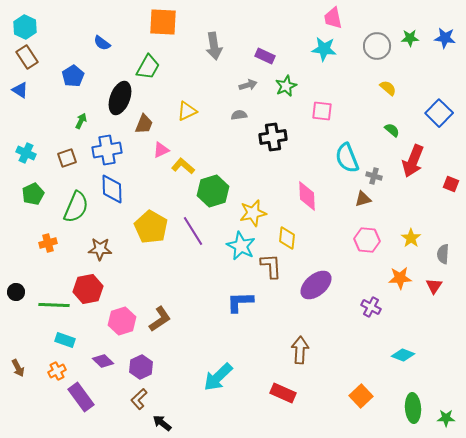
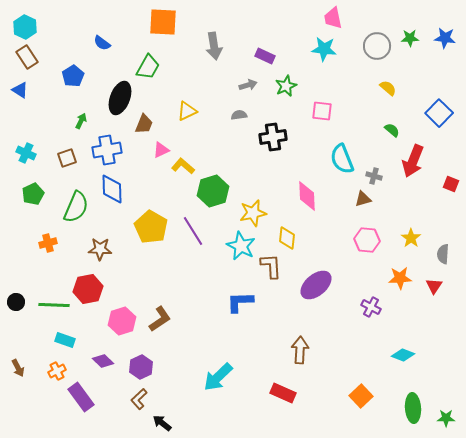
cyan semicircle at (347, 158): moved 5 px left, 1 px down
black circle at (16, 292): moved 10 px down
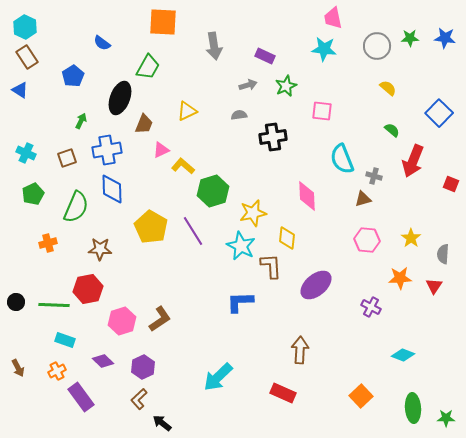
purple hexagon at (141, 367): moved 2 px right
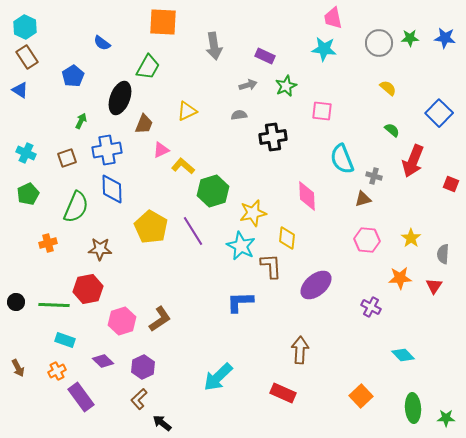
gray circle at (377, 46): moved 2 px right, 3 px up
green pentagon at (33, 194): moved 5 px left
cyan diamond at (403, 355): rotated 25 degrees clockwise
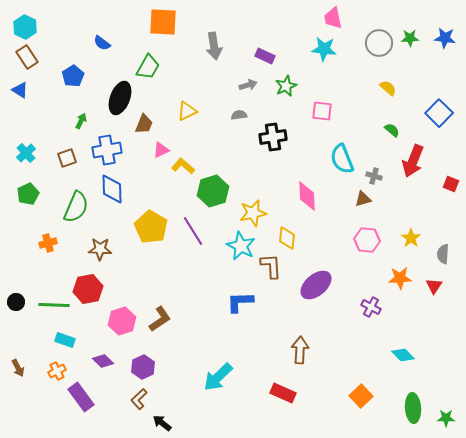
cyan cross at (26, 153): rotated 24 degrees clockwise
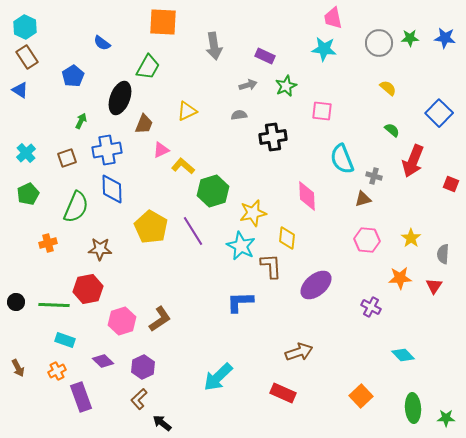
brown arrow at (300, 350): moved 1 px left, 2 px down; rotated 68 degrees clockwise
purple rectangle at (81, 397): rotated 16 degrees clockwise
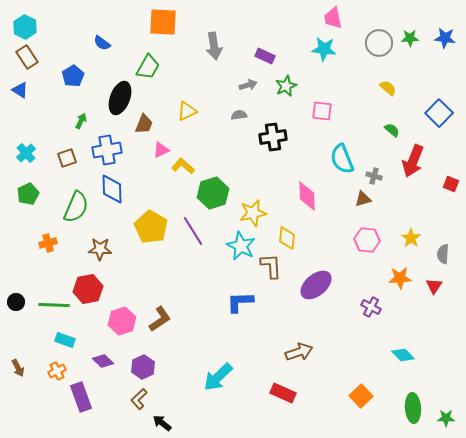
green hexagon at (213, 191): moved 2 px down
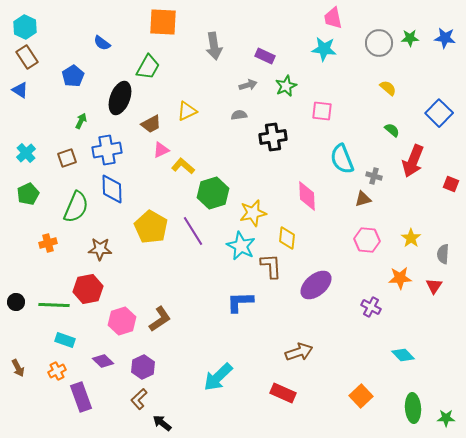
brown trapezoid at (144, 124): moved 7 px right; rotated 40 degrees clockwise
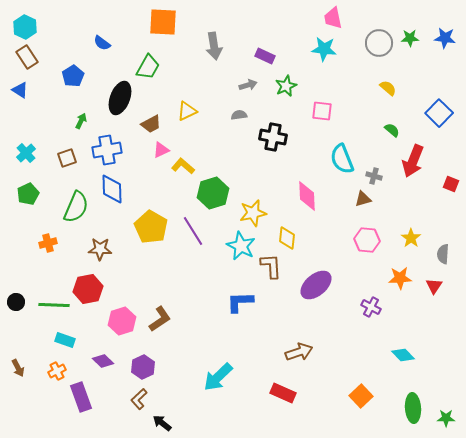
black cross at (273, 137): rotated 20 degrees clockwise
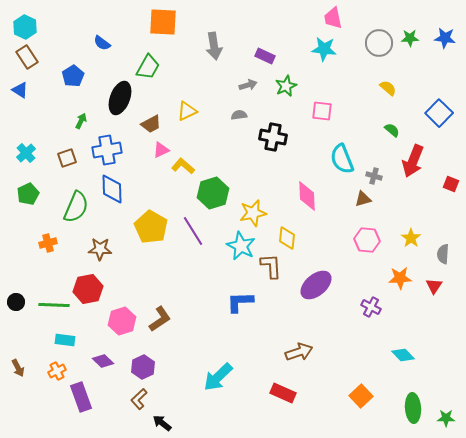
cyan rectangle at (65, 340): rotated 12 degrees counterclockwise
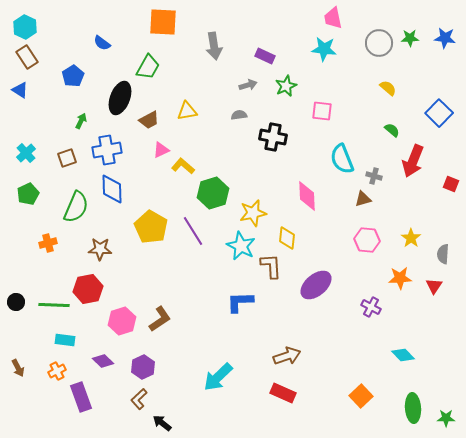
yellow triangle at (187, 111): rotated 15 degrees clockwise
brown trapezoid at (151, 124): moved 2 px left, 4 px up
brown arrow at (299, 352): moved 12 px left, 4 px down
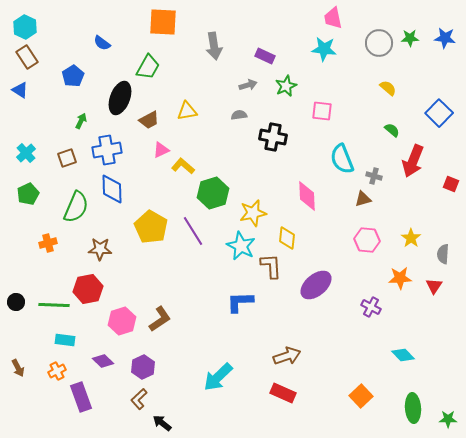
green star at (446, 418): moved 2 px right, 1 px down
